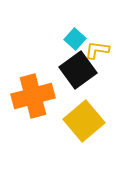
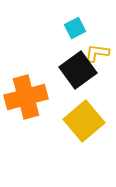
cyan square: moved 11 px up; rotated 20 degrees clockwise
yellow L-shape: moved 3 px down
orange cross: moved 7 px left, 1 px down
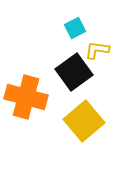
yellow L-shape: moved 3 px up
black square: moved 4 px left, 2 px down
orange cross: rotated 30 degrees clockwise
